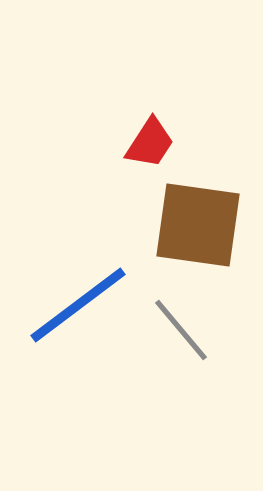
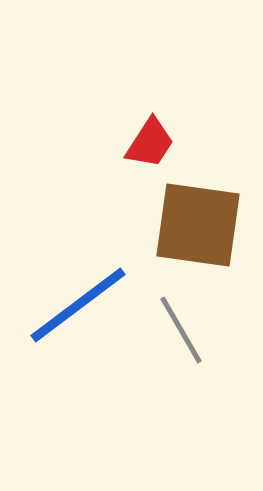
gray line: rotated 10 degrees clockwise
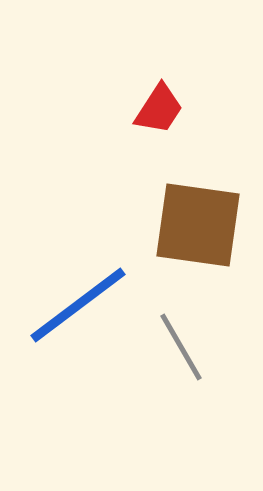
red trapezoid: moved 9 px right, 34 px up
gray line: moved 17 px down
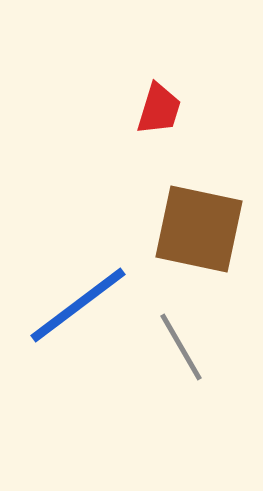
red trapezoid: rotated 16 degrees counterclockwise
brown square: moved 1 px right, 4 px down; rotated 4 degrees clockwise
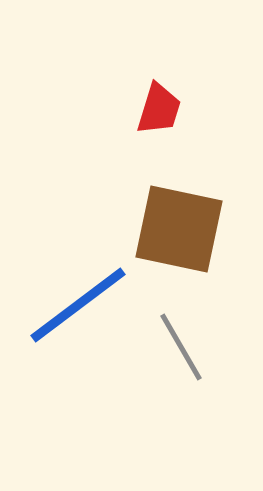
brown square: moved 20 px left
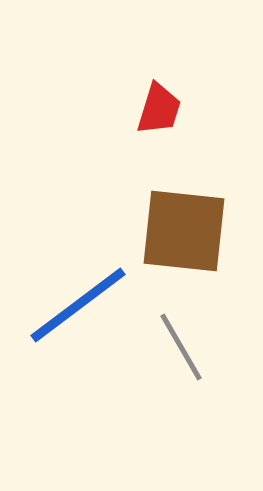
brown square: moved 5 px right, 2 px down; rotated 6 degrees counterclockwise
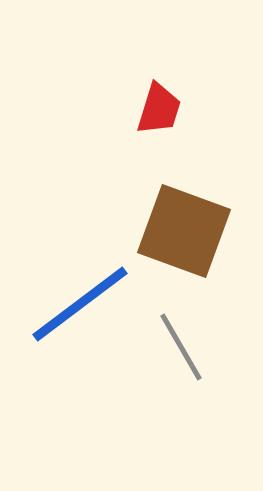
brown square: rotated 14 degrees clockwise
blue line: moved 2 px right, 1 px up
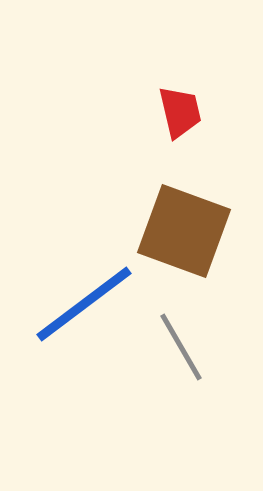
red trapezoid: moved 21 px right, 3 px down; rotated 30 degrees counterclockwise
blue line: moved 4 px right
